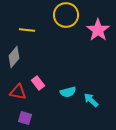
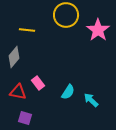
cyan semicircle: rotated 42 degrees counterclockwise
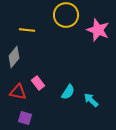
pink star: rotated 15 degrees counterclockwise
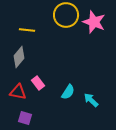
pink star: moved 4 px left, 8 px up
gray diamond: moved 5 px right
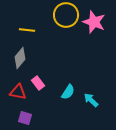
gray diamond: moved 1 px right, 1 px down
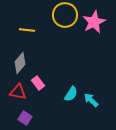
yellow circle: moved 1 px left
pink star: rotated 25 degrees clockwise
gray diamond: moved 5 px down
cyan semicircle: moved 3 px right, 2 px down
purple square: rotated 16 degrees clockwise
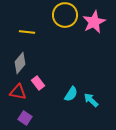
yellow line: moved 2 px down
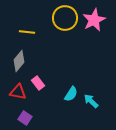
yellow circle: moved 3 px down
pink star: moved 2 px up
gray diamond: moved 1 px left, 2 px up
cyan arrow: moved 1 px down
